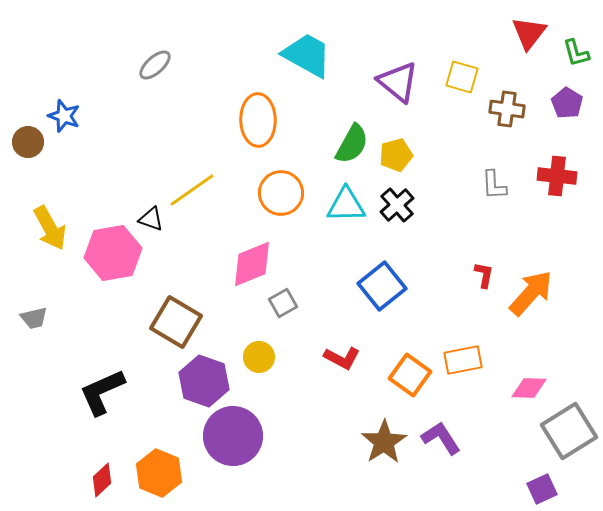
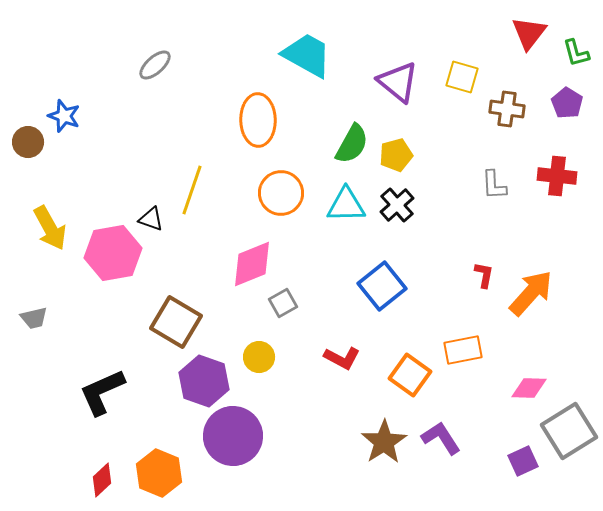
yellow line at (192, 190): rotated 36 degrees counterclockwise
orange rectangle at (463, 360): moved 10 px up
purple square at (542, 489): moved 19 px left, 28 px up
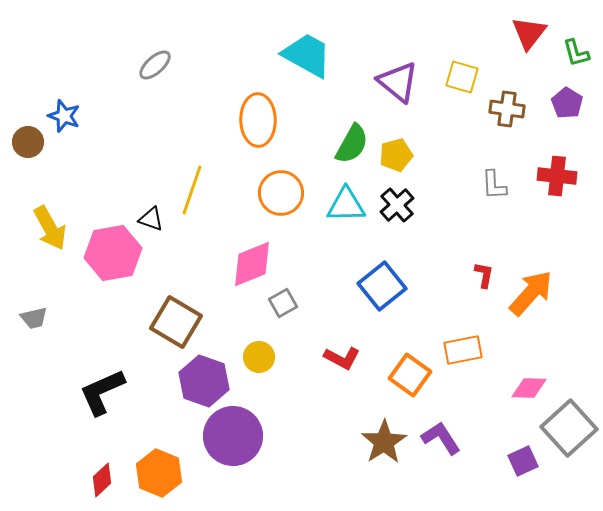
gray square at (569, 431): moved 3 px up; rotated 10 degrees counterclockwise
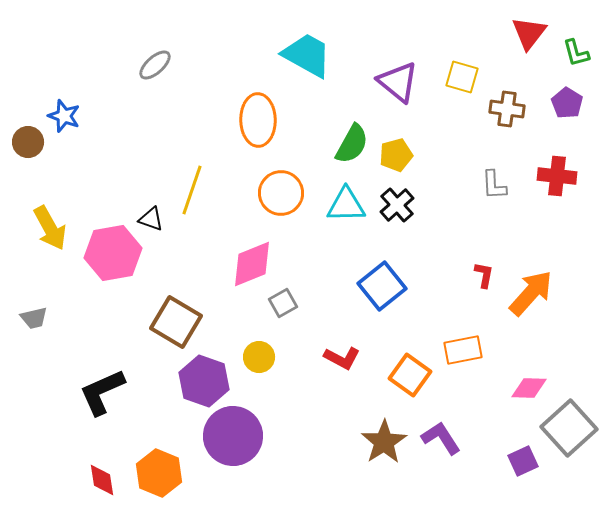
red diamond at (102, 480): rotated 56 degrees counterclockwise
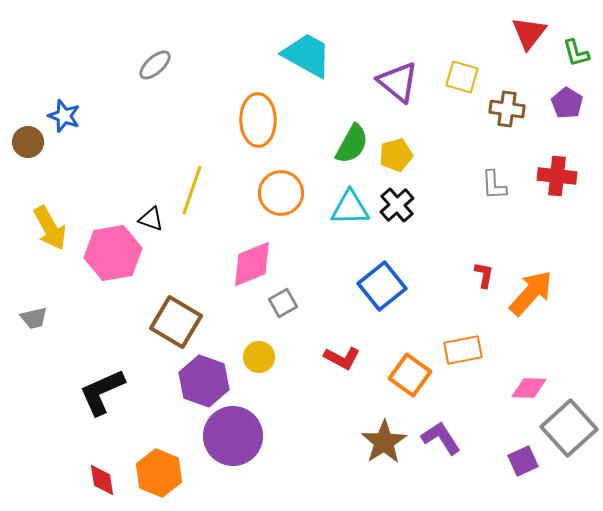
cyan triangle at (346, 205): moved 4 px right, 3 px down
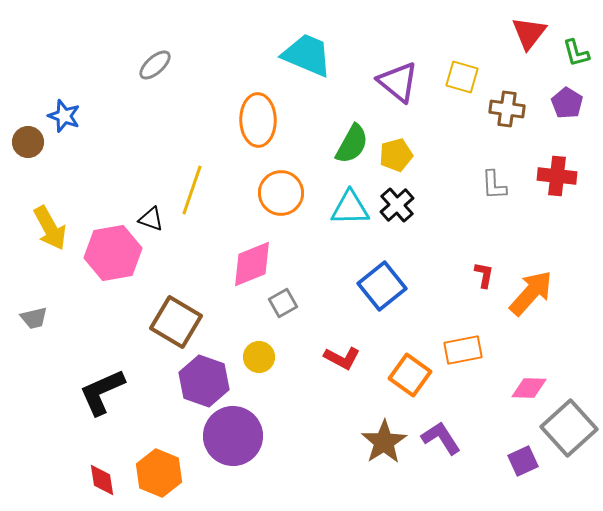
cyan trapezoid at (307, 55): rotated 6 degrees counterclockwise
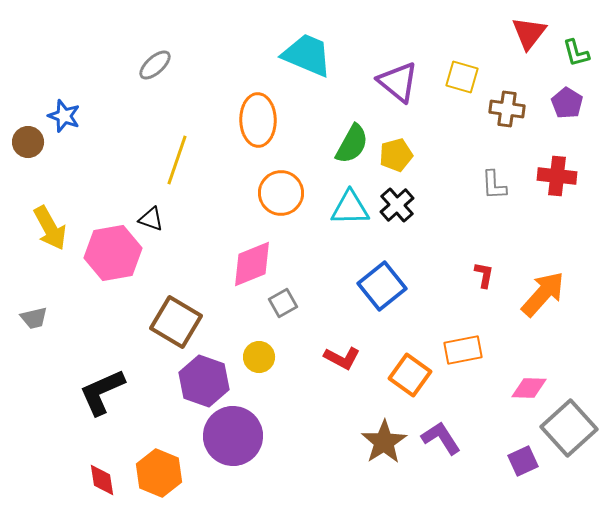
yellow line at (192, 190): moved 15 px left, 30 px up
orange arrow at (531, 293): moved 12 px right, 1 px down
